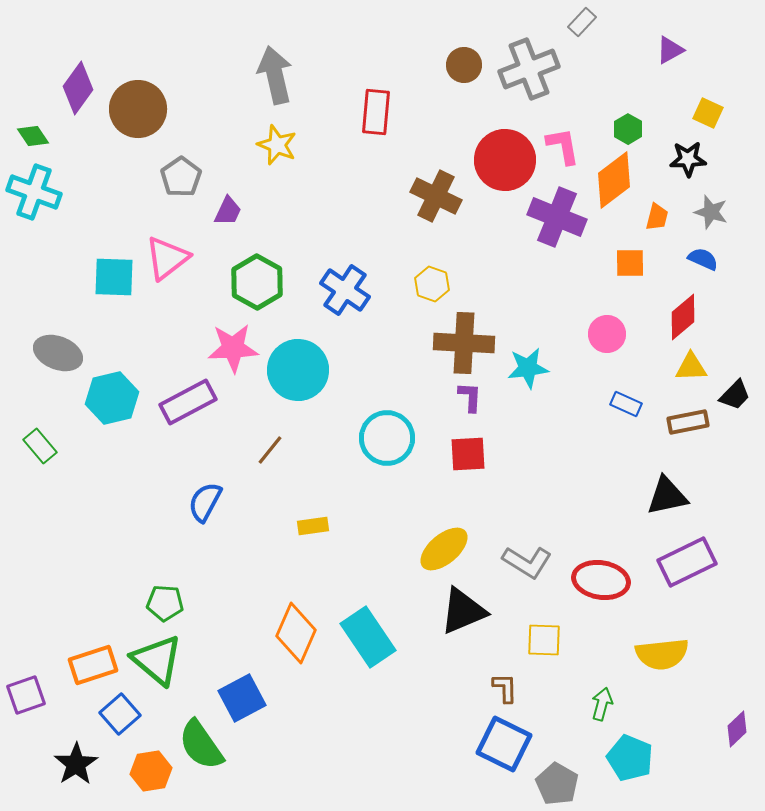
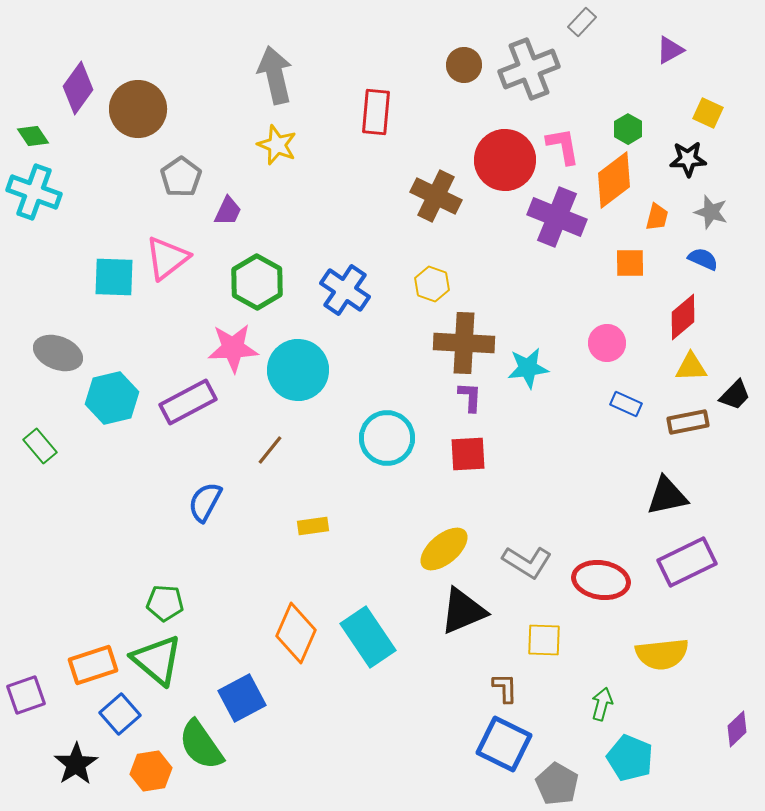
pink circle at (607, 334): moved 9 px down
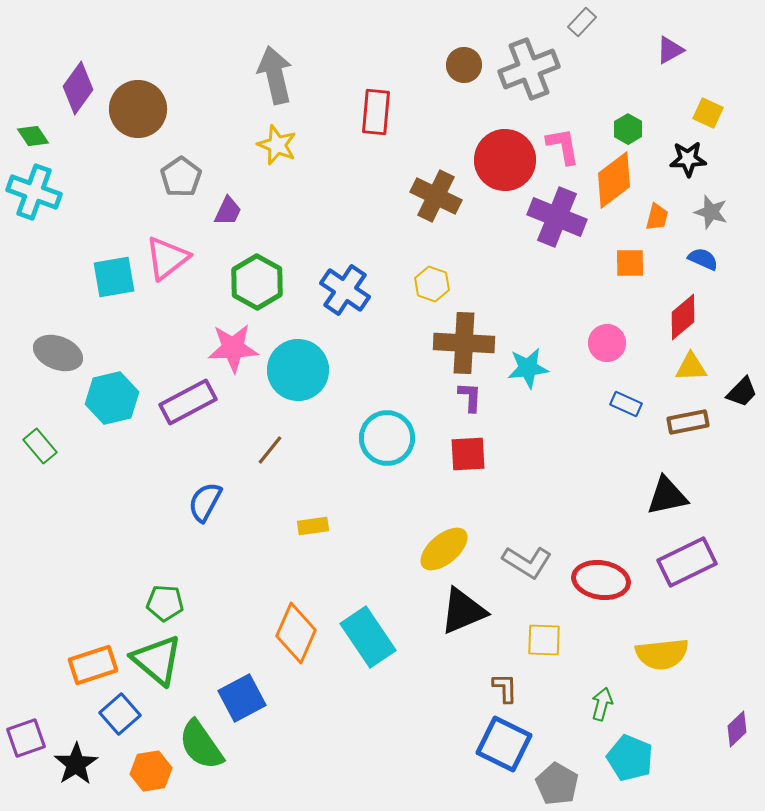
cyan square at (114, 277): rotated 12 degrees counterclockwise
black trapezoid at (735, 395): moved 7 px right, 3 px up
purple square at (26, 695): moved 43 px down
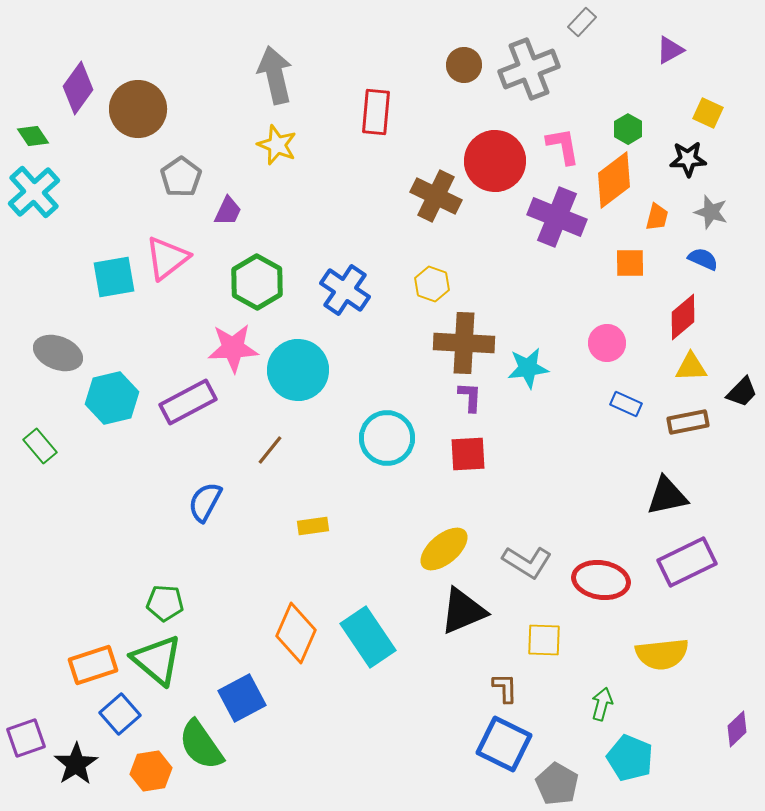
red circle at (505, 160): moved 10 px left, 1 px down
cyan cross at (34, 192): rotated 28 degrees clockwise
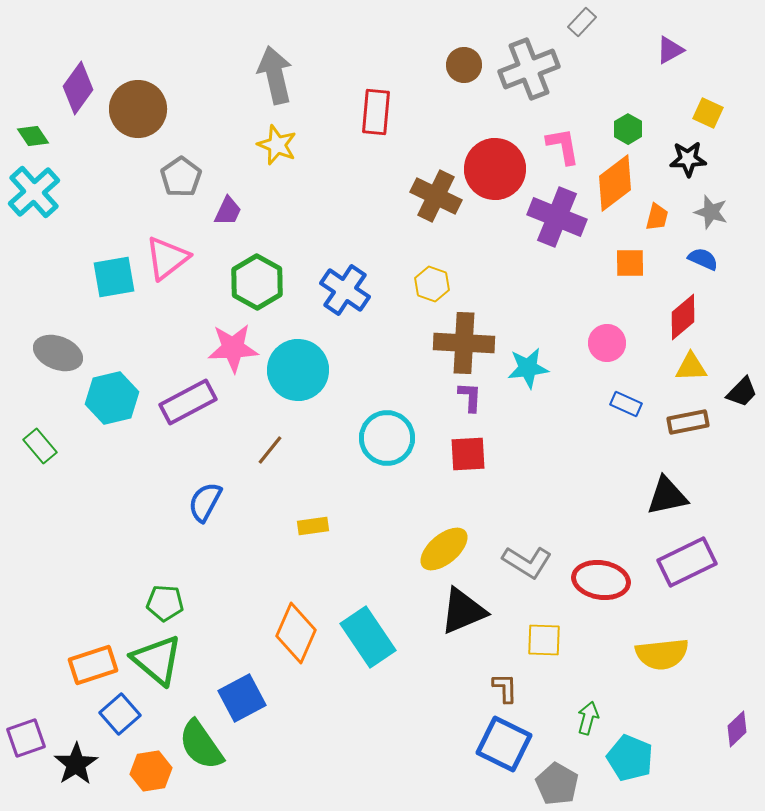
red circle at (495, 161): moved 8 px down
orange diamond at (614, 180): moved 1 px right, 3 px down
green arrow at (602, 704): moved 14 px left, 14 px down
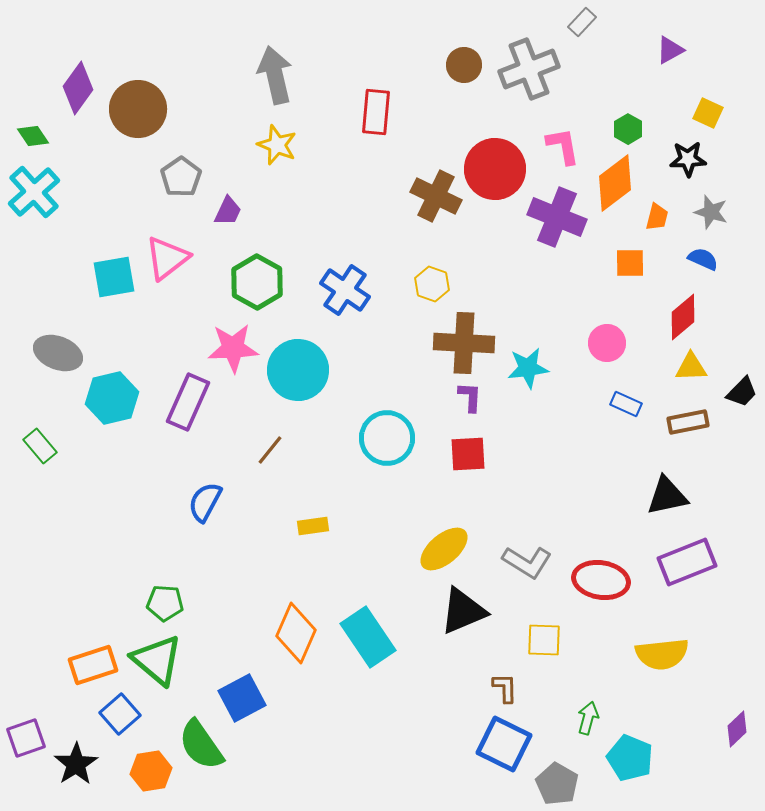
purple rectangle at (188, 402): rotated 38 degrees counterclockwise
purple rectangle at (687, 562): rotated 4 degrees clockwise
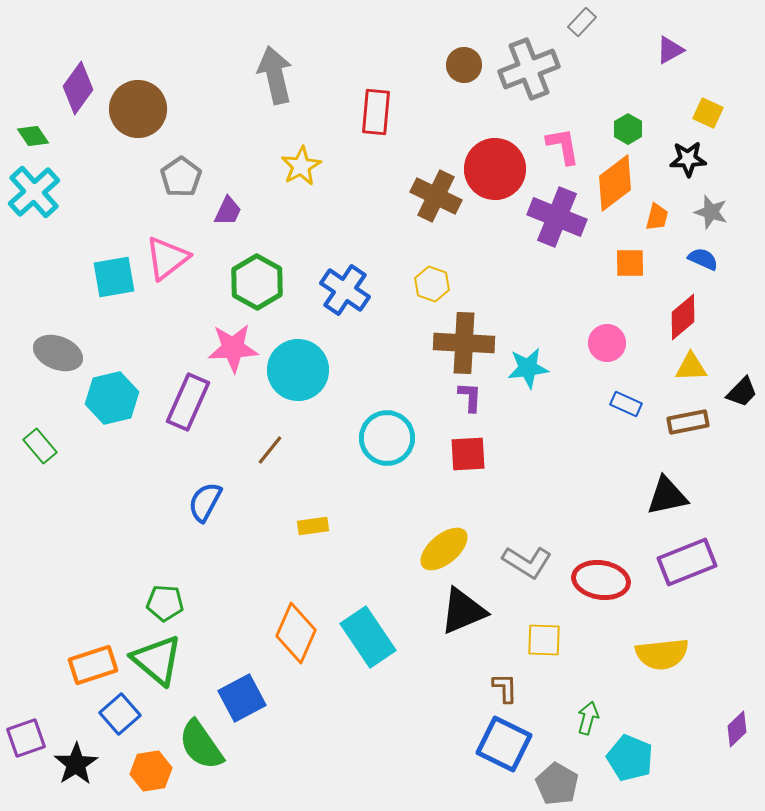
yellow star at (277, 145): moved 24 px right, 21 px down; rotated 21 degrees clockwise
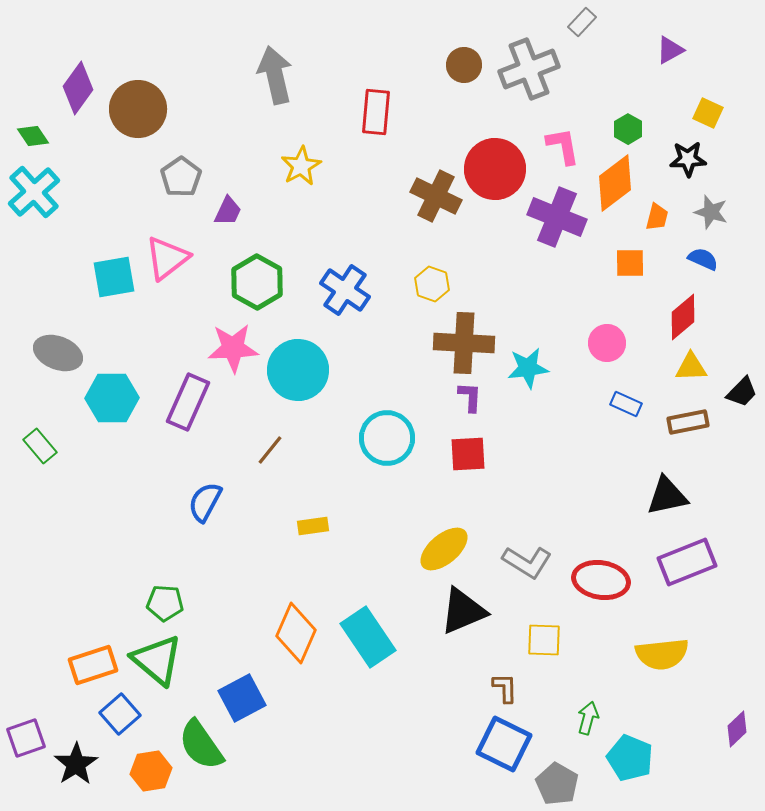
cyan hexagon at (112, 398): rotated 12 degrees clockwise
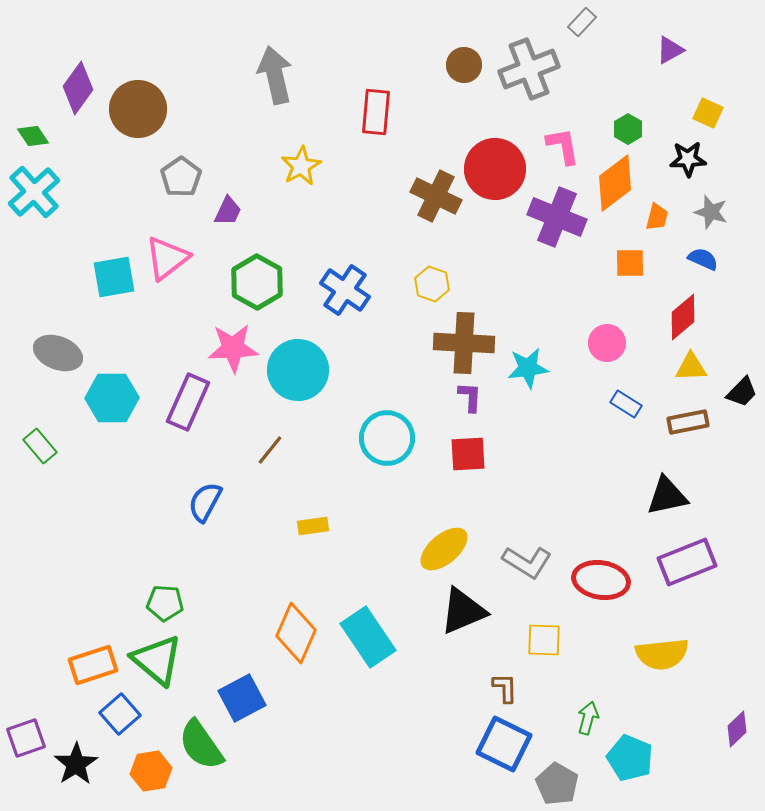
blue rectangle at (626, 404): rotated 8 degrees clockwise
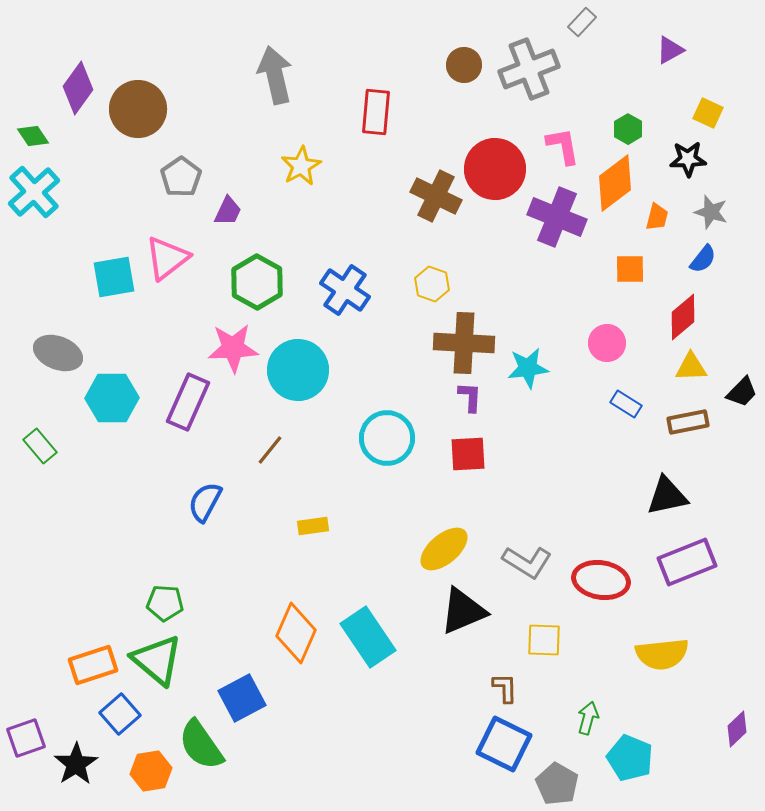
blue semicircle at (703, 259): rotated 104 degrees clockwise
orange square at (630, 263): moved 6 px down
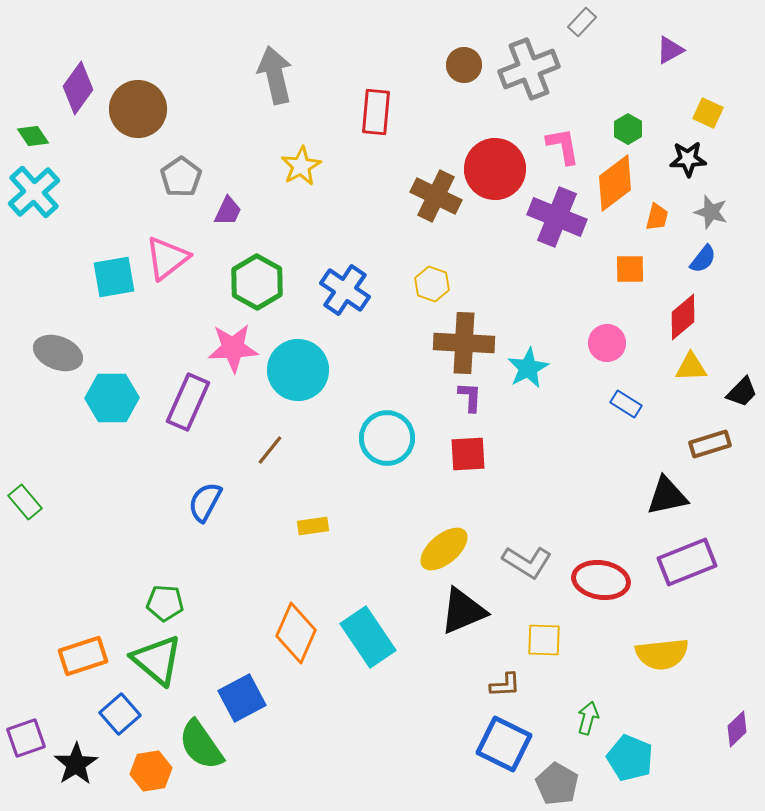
cyan star at (528, 368): rotated 21 degrees counterclockwise
brown rectangle at (688, 422): moved 22 px right, 22 px down; rotated 6 degrees counterclockwise
green rectangle at (40, 446): moved 15 px left, 56 px down
orange rectangle at (93, 665): moved 10 px left, 9 px up
brown L-shape at (505, 688): moved 3 px up; rotated 88 degrees clockwise
